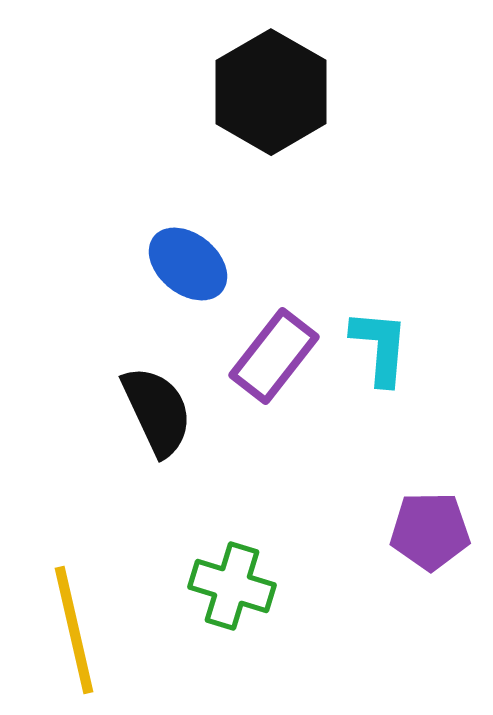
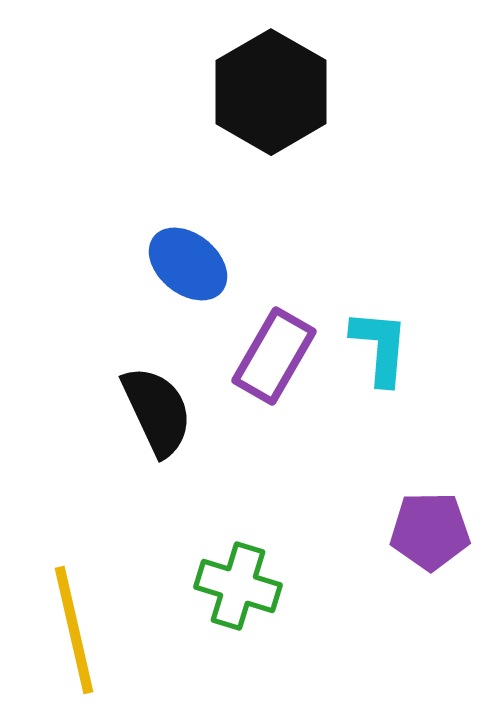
purple rectangle: rotated 8 degrees counterclockwise
green cross: moved 6 px right
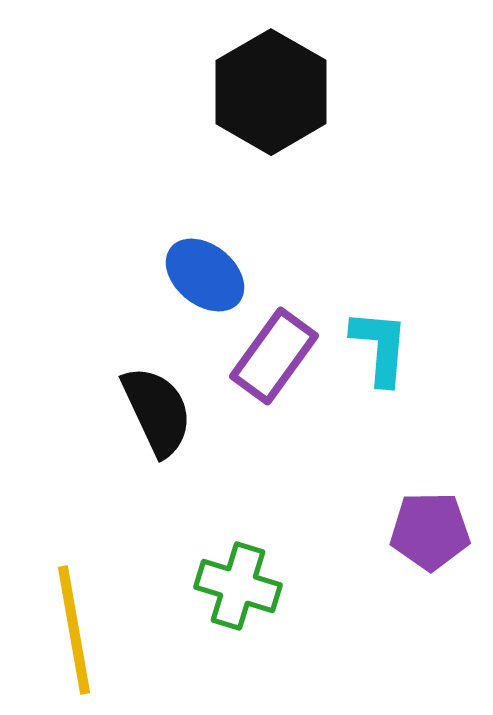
blue ellipse: moved 17 px right, 11 px down
purple rectangle: rotated 6 degrees clockwise
yellow line: rotated 3 degrees clockwise
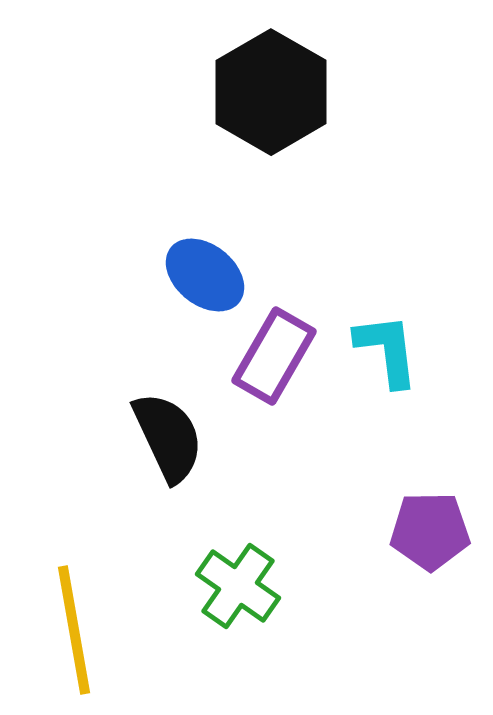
cyan L-shape: moved 7 px right, 3 px down; rotated 12 degrees counterclockwise
purple rectangle: rotated 6 degrees counterclockwise
black semicircle: moved 11 px right, 26 px down
green cross: rotated 18 degrees clockwise
